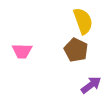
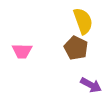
brown pentagon: moved 2 px up
purple arrow: rotated 65 degrees clockwise
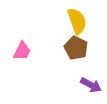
yellow semicircle: moved 6 px left
pink trapezoid: rotated 65 degrees counterclockwise
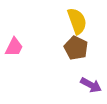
pink trapezoid: moved 8 px left, 4 px up
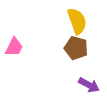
brown pentagon: rotated 10 degrees counterclockwise
purple arrow: moved 2 px left
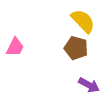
yellow semicircle: moved 6 px right; rotated 24 degrees counterclockwise
pink trapezoid: moved 1 px right
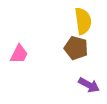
yellow semicircle: rotated 36 degrees clockwise
pink trapezoid: moved 4 px right, 7 px down
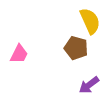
yellow semicircle: moved 7 px right; rotated 16 degrees counterclockwise
purple arrow: rotated 115 degrees clockwise
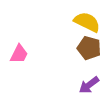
yellow semicircle: moved 3 px left, 1 px down; rotated 40 degrees counterclockwise
brown pentagon: moved 13 px right
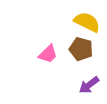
brown pentagon: moved 8 px left, 1 px down
pink trapezoid: moved 29 px right; rotated 20 degrees clockwise
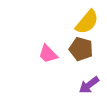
yellow semicircle: rotated 104 degrees clockwise
pink trapezoid: rotated 90 degrees clockwise
